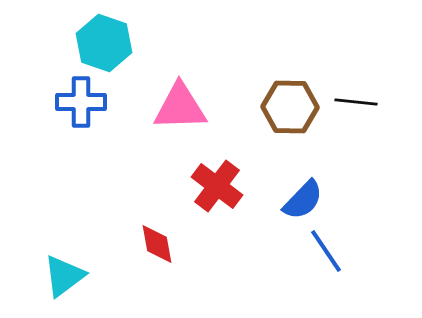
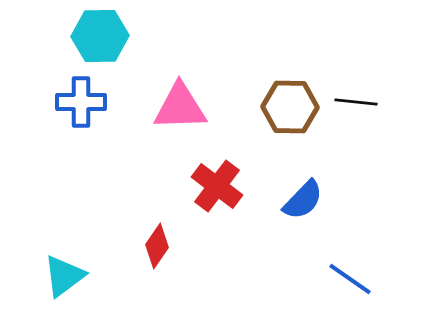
cyan hexagon: moved 4 px left, 7 px up; rotated 20 degrees counterclockwise
red diamond: moved 2 px down; rotated 45 degrees clockwise
blue line: moved 24 px right, 28 px down; rotated 21 degrees counterclockwise
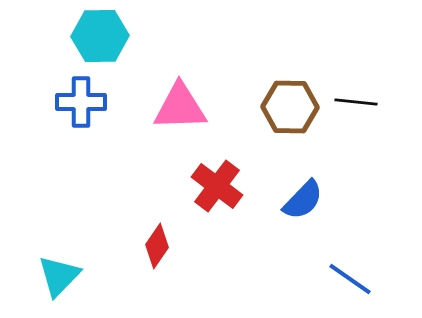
cyan triangle: moved 5 px left; rotated 9 degrees counterclockwise
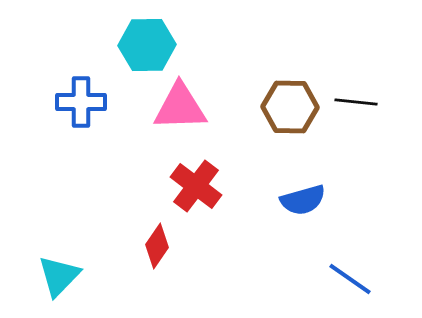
cyan hexagon: moved 47 px right, 9 px down
red cross: moved 21 px left
blue semicircle: rotated 30 degrees clockwise
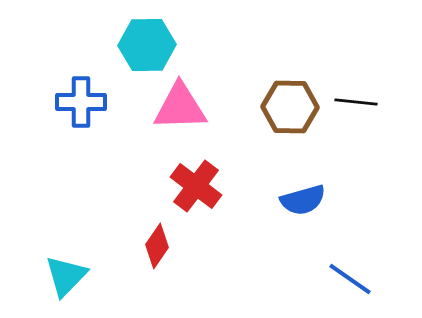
cyan triangle: moved 7 px right
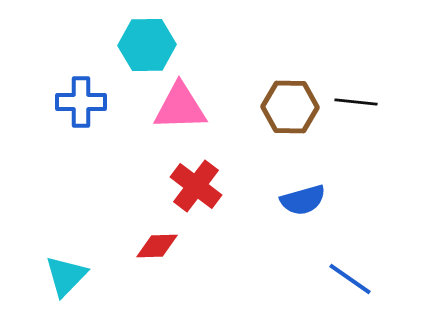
red diamond: rotated 54 degrees clockwise
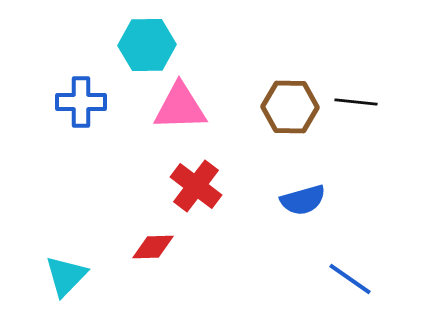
red diamond: moved 4 px left, 1 px down
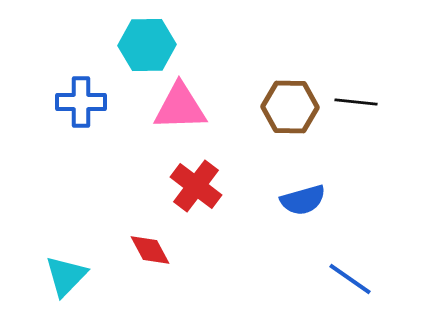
red diamond: moved 3 px left, 3 px down; rotated 63 degrees clockwise
